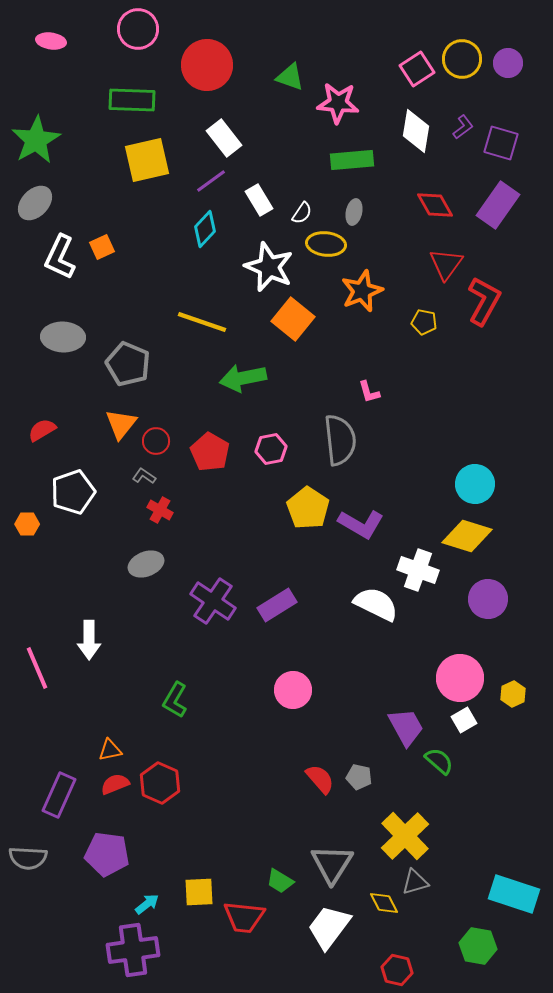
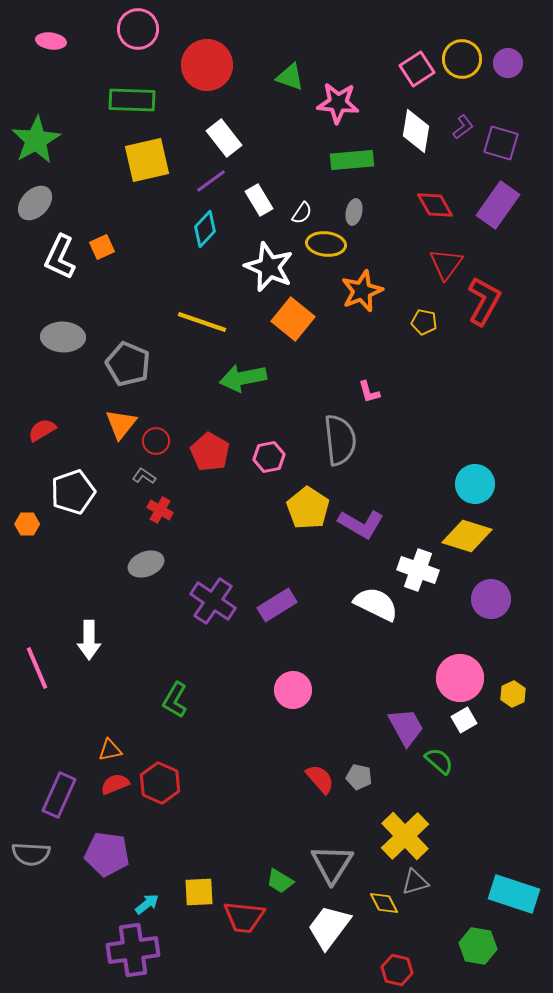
pink hexagon at (271, 449): moved 2 px left, 8 px down
purple circle at (488, 599): moved 3 px right
gray semicircle at (28, 858): moved 3 px right, 4 px up
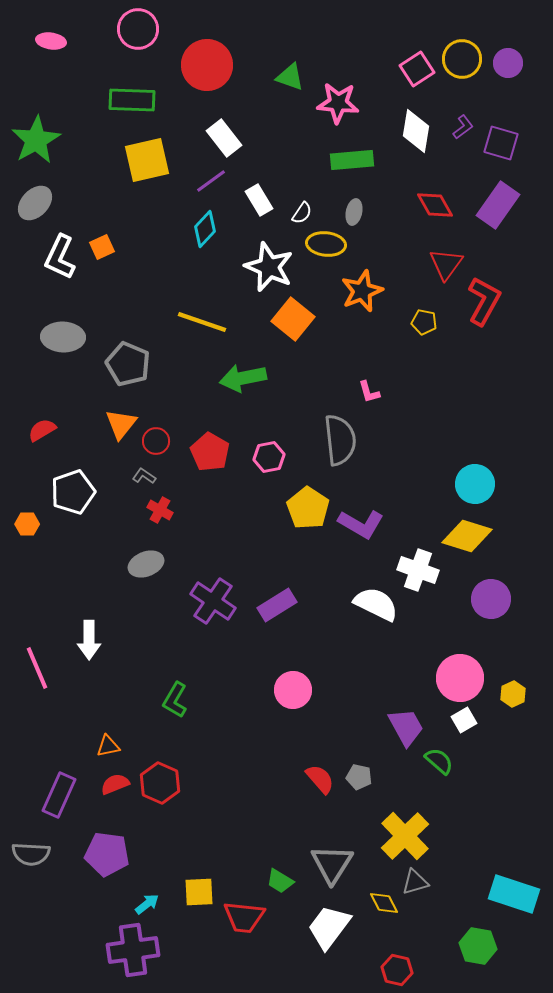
orange triangle at (110, 750): moved 2 px left, 4 px up
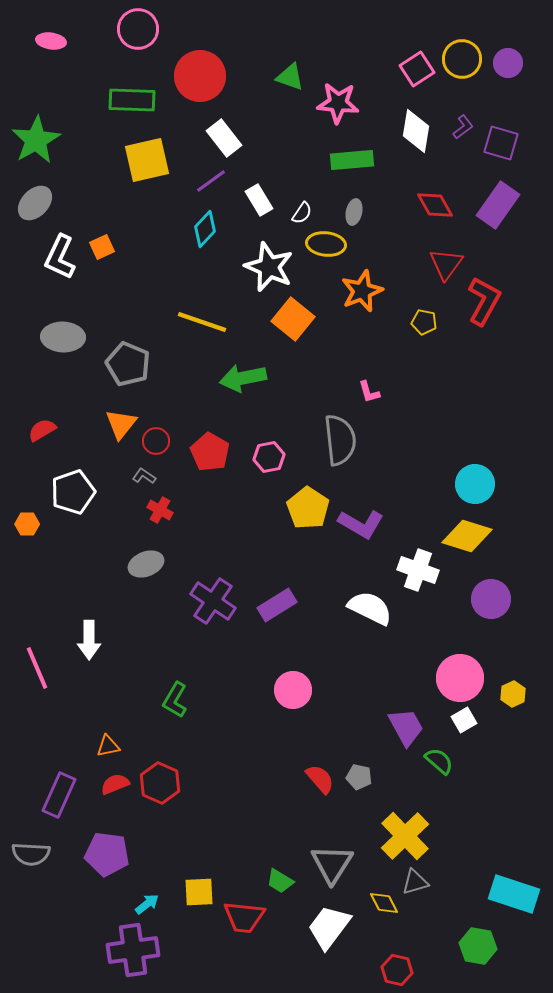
red circle at (207, 65): moved 7 px left, 11 px down
white semicircle at (376, 604): moved 6 px left, 4 px down
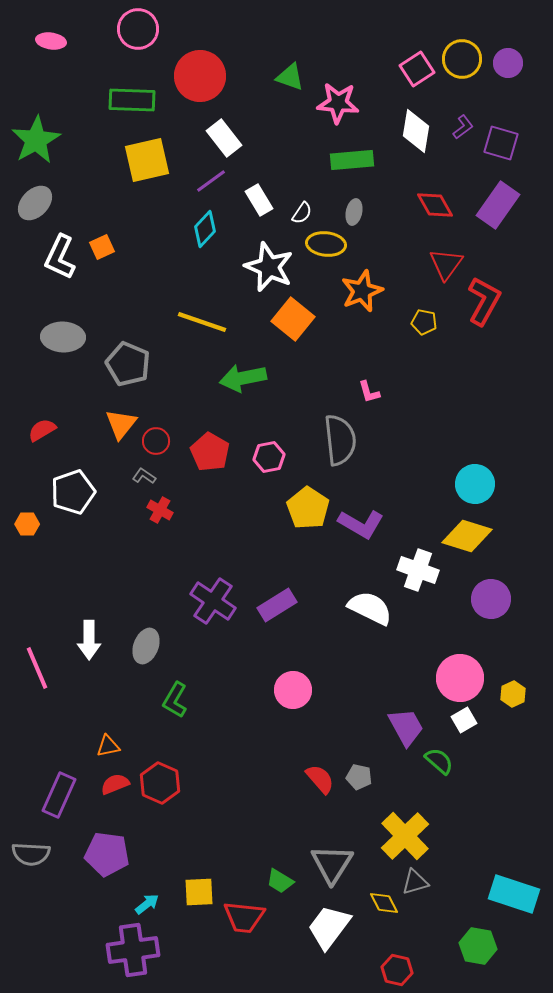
gray ellipse at (146, 564): moved 82 px down; rotated 48 degrees counterclockwise
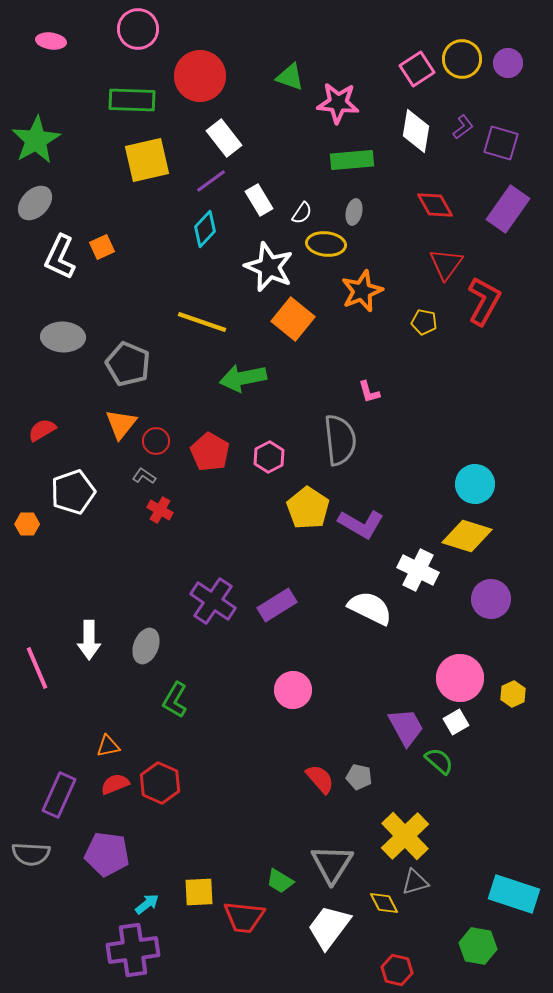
purple rectangle at (498, 205): moved 10 px right, 4 px down
pink hexagon at (269, 457): rotated 16 degrees counterclockwise
white cross at (418, 570): rotated 6 degrees clockwise
white square at (464, 720): moved 8 px left, 2 px down
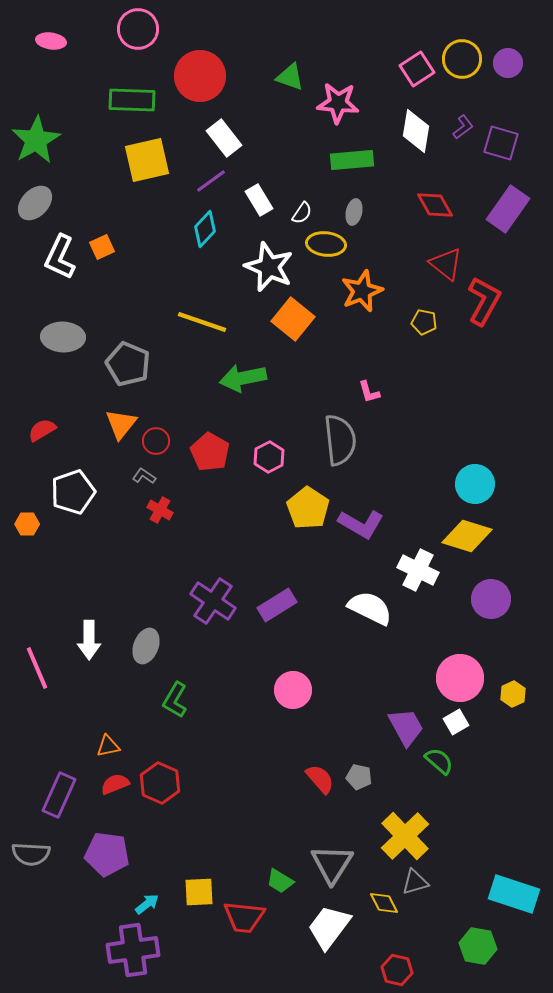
red triangle at (446, 264): rotated 27 degrees counterclockwise
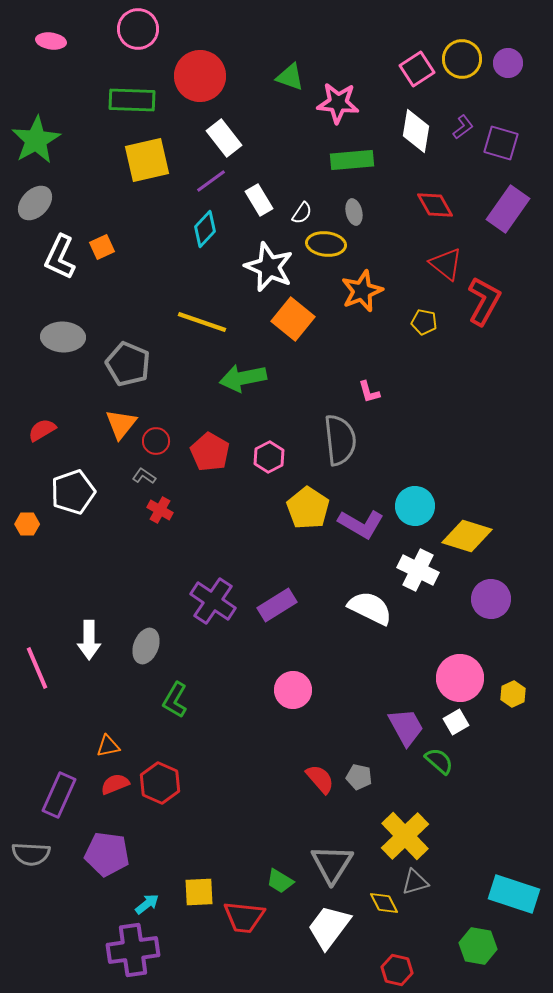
gray ellipse at (354, 212): rotated 25 degrees counterclockwise
cyan circle at (475, 484): moved 60 px left, 22 px down
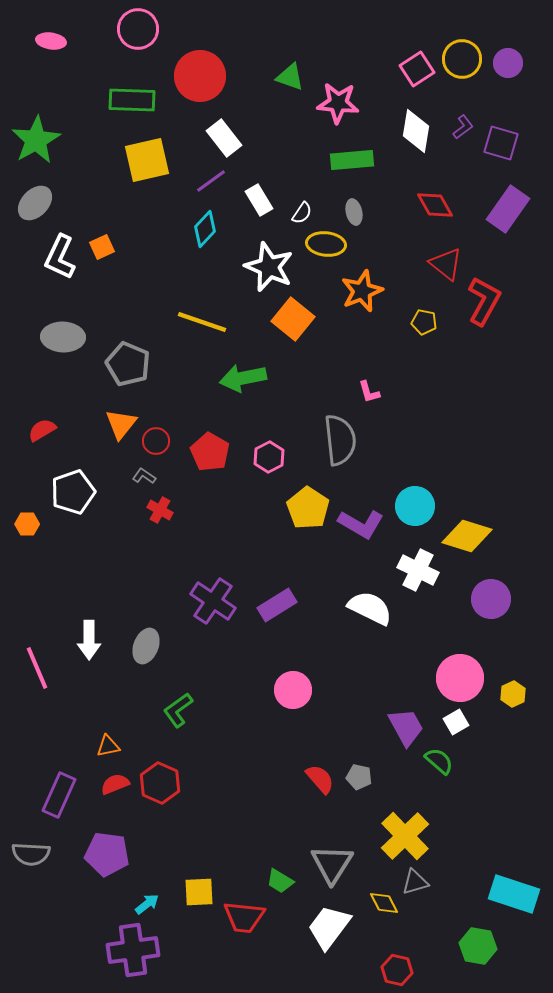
green L-shape at (175, 700): moved 3 px right, 10 px down; rotated 24 degrees clockwise
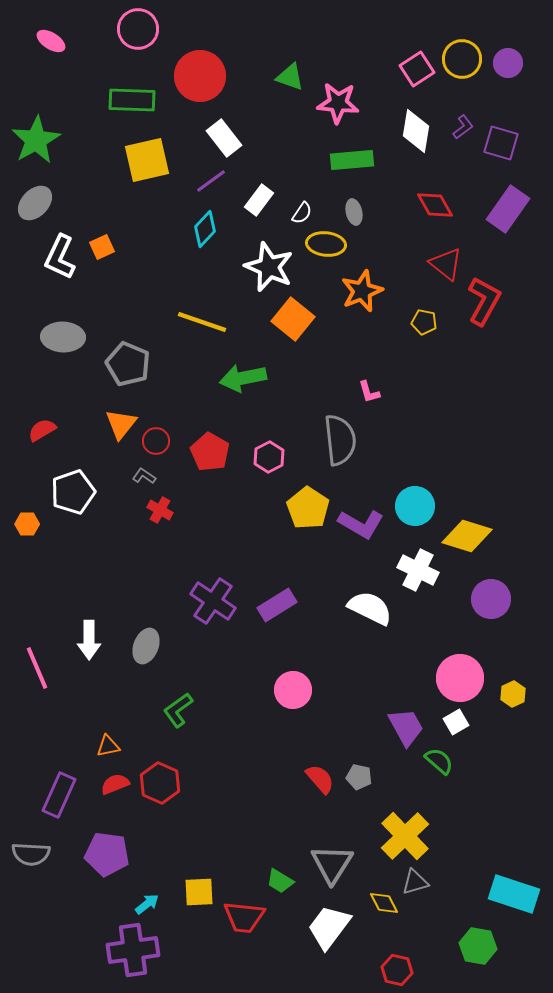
pink ellipse at (51, 41): rotated 24 degrees clockwise
white rectangle at (259, 200): rotated 68 degrees clockwise
